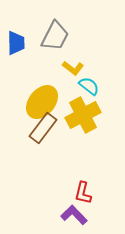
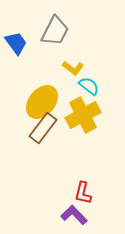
gray trapezoid: moved 5 px up
blue trapezoid: rotated 35 degrees counterclockwise
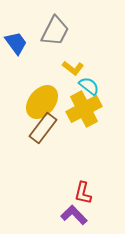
yellow cross: moved 1 px right, 6 px up
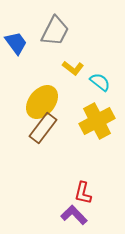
cyan semicircle: moved 11 px right, 4 px up
yellow cross: moved 13 px right, 12 px down
